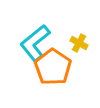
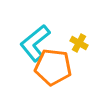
orange pentagon: rotated 27 degrees counterclockwise
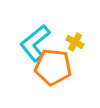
yellow cross: moved 4 px left, 1 px up
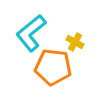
cyan L-shape: moved 4 px left, 10 px up
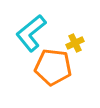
yellow cross: moved 1 px down; rotated 36 degrees clockwise
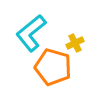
orange pentagon: rotated 9 degrees clockwise
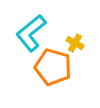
yellow cross: rotated 36 degrees counterclockwise
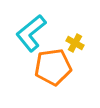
orange pentagon: rotated 24 degrees counterclockwise
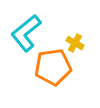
cyan L-shape: moved 5 px left
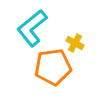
cyan L-shape: moved 6 px right, 5 px up
